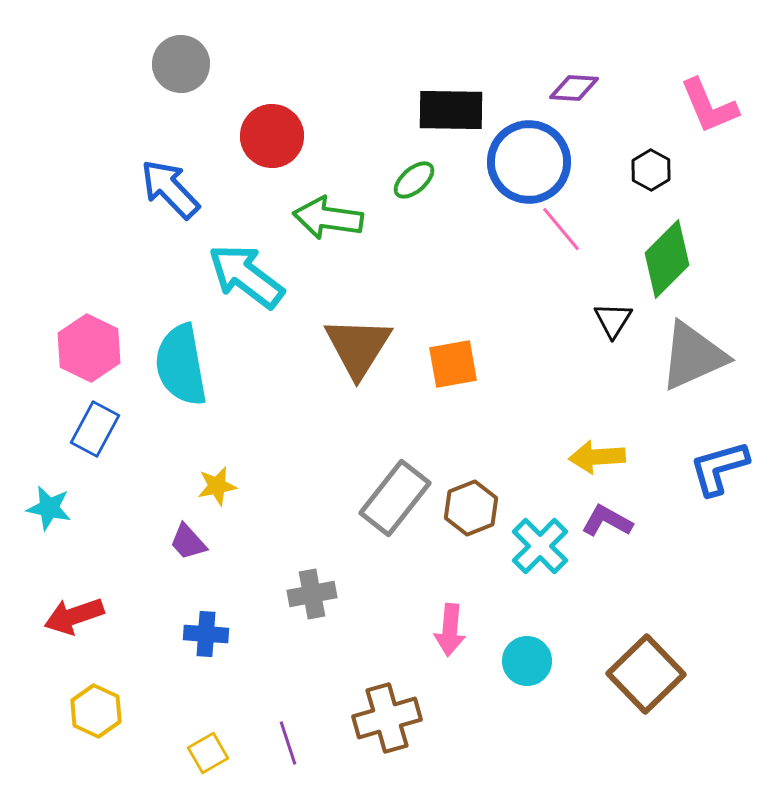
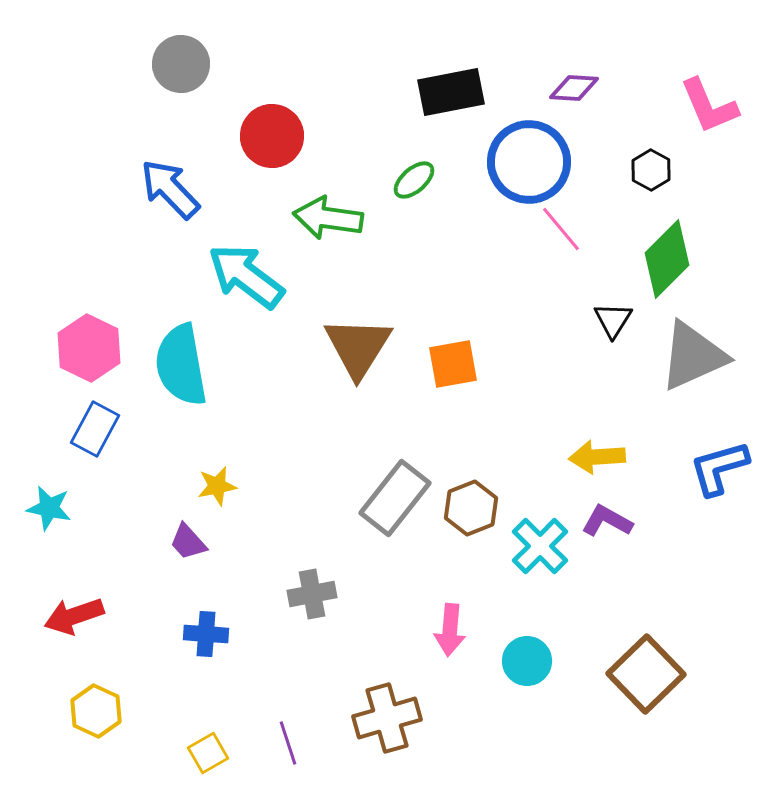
black rectangle: moved 18 px up; rotated 12 degrees counterclockwise
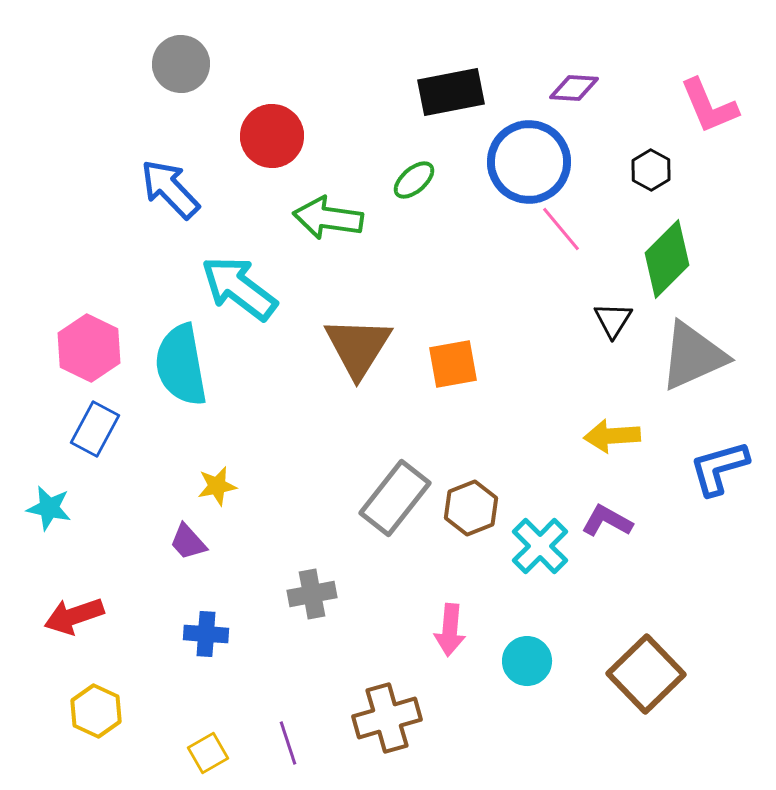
cyan arrow: moved 7 px left, 12 px down
yellow arrow: moved 15 px right, 21 px up
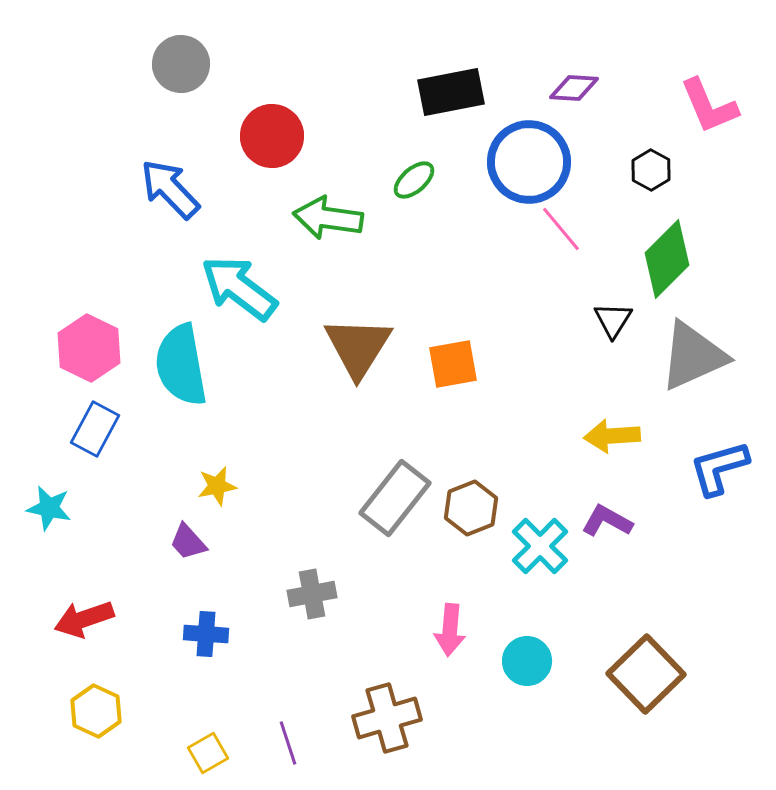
red arrow: moved 10 px right, 3 px down
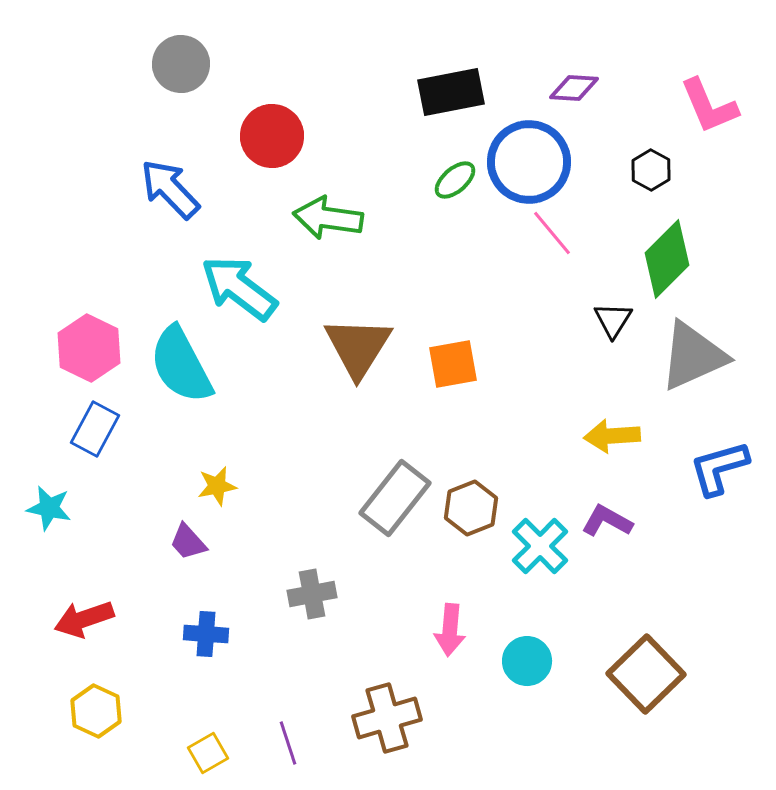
green ellipse: moved 41 px right
pink line: moved 9 px left, 4 px down
cyan semicircle: rotated 18 degrees counterclockwise
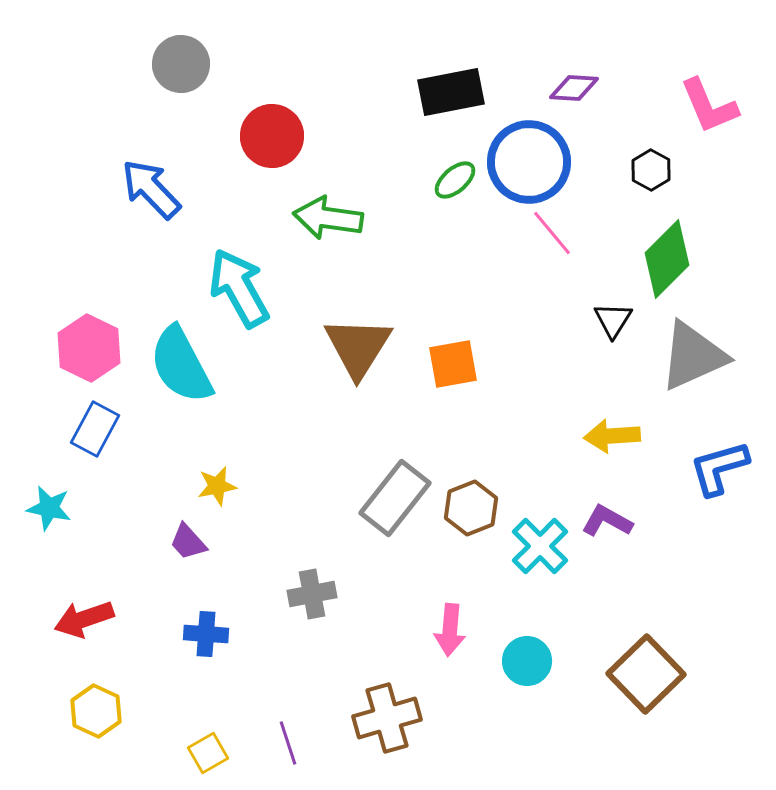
blue arrow: moved 19 px left
cyan arrow: rotated 24 degrees clockwise
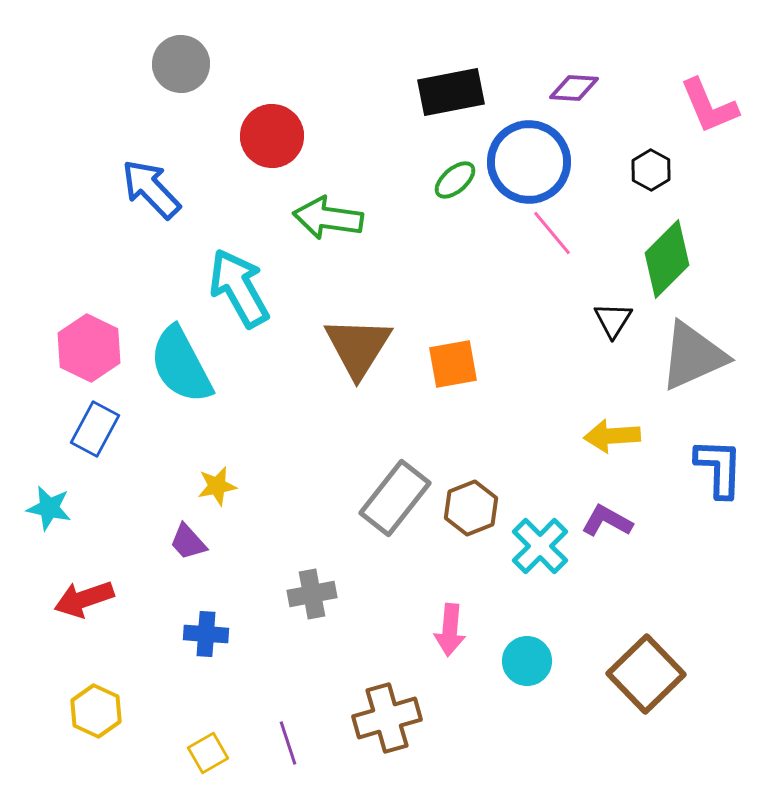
blue L-shape: rotated 108 degrees clockwise
red arrow: moved 20 px up
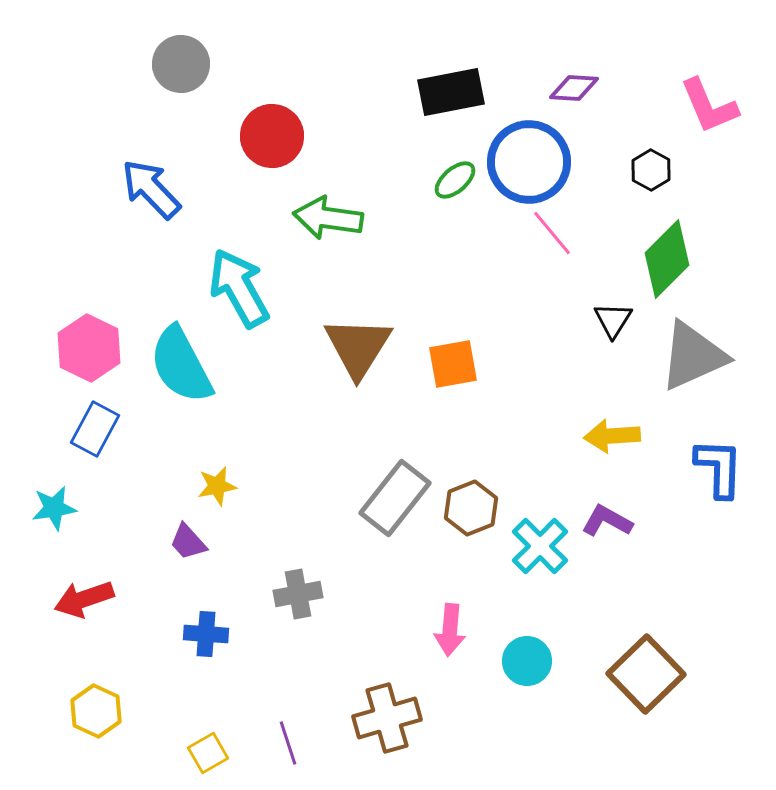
cyan star: moved 5 px right; rotated 21 degrees counterclockwise
gray cross: moved 14 px left
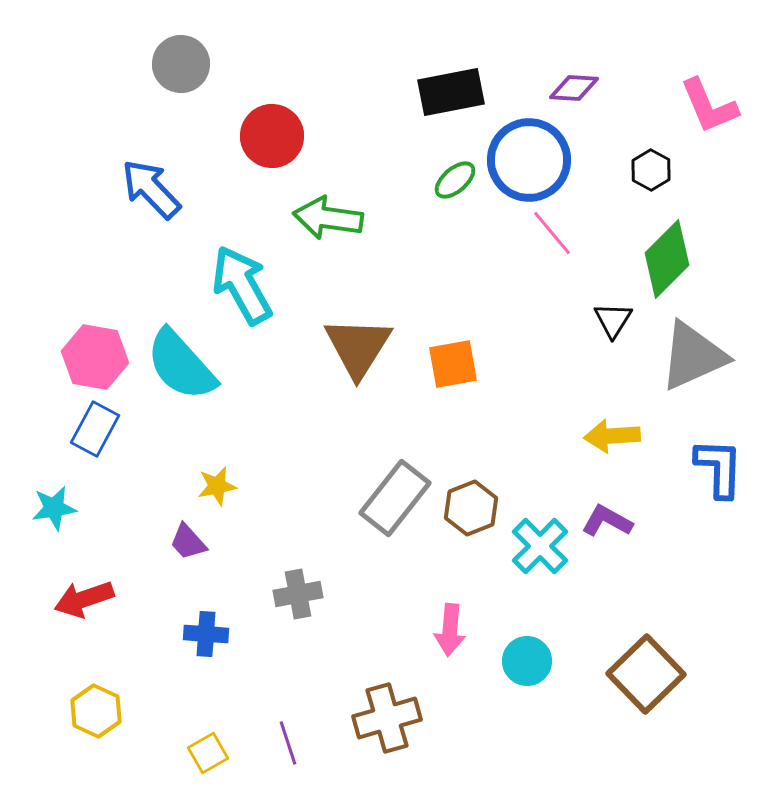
blue circle: moved 2 px up
cyan arrow: moved 3 px right, 3 px up
pink hexagon: moved 6 px right, 9 px down; rotated 16 degrees counterclockwise
cyan semicircle: rotated 14 degrees counterclockwise
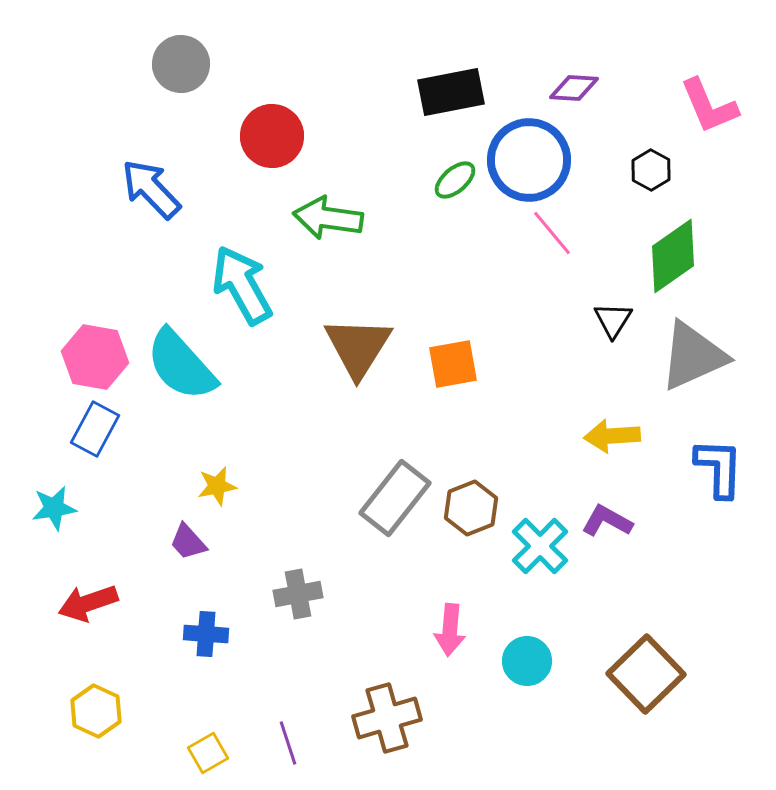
green diamond: moved 6 px right, 3 px up; rotated 10 degrees clockwise
red arrow: moved 4 px right, 4 px down
